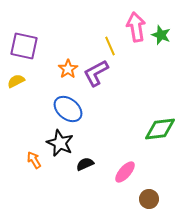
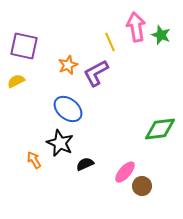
yellow line: moved 4 px up
orange star: moved 4 px up; rotated 12 degrees clockwise
brown circle: moved 7 px left, 13 px up
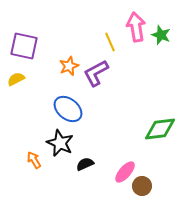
orange star: moved 1 px right, 1 px down
yellow semicircle: moved 2 px up
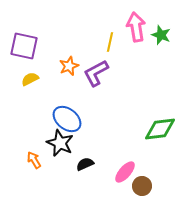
yellow line: rotated 36 degrees clockwise
yellow semicircle: moved 14 px right
blue ellipse: moved 1 px left, 10 px down
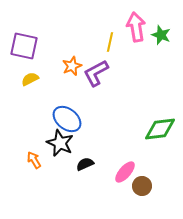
orange star: moved 3 px right
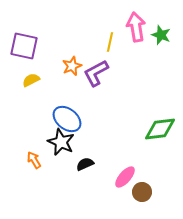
yellow semicircle: moved 1 px right, 1 px down
black star: moved 1 px right, 1 px up
pink ellipse: moved 5 px down
brown circle: moved 6 px down
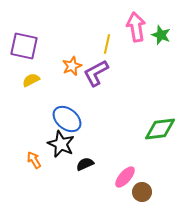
yellow line: moved 3 px left, 2 px down
black star: moved 2 px down
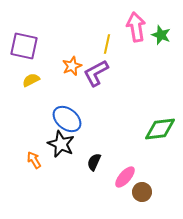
black semicircle: moved 9 px right, 2 px up; rotated 42 degrees counterclockwise
